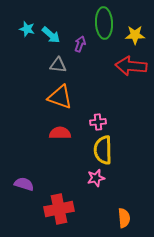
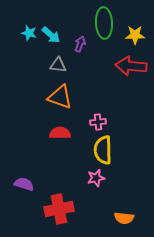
cyan star: moved 2 px right, 4 px down
orange semicircle: rotated 102 degrees clockwise
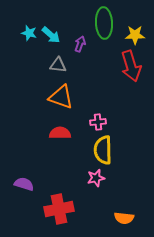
red arrow: rotated 112 degrees counterclockwise
orange triangle: moved 1 px right
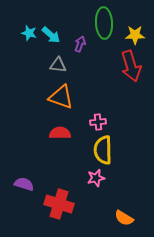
red cross: moved 5 px up; rotated 28 degrees clockwise
orange semicircle: rotated 24 degrees clockwise
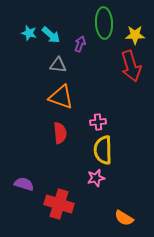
red semicircle: rotated 85 degrees clockwise
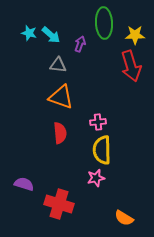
yellow semicircle: moved 1 px left
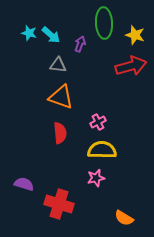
yellow star: rotated 18 degrees clockwise
red arrow: rotated 88 degrees counterclockwise
pink cross: rotated 21 degrees counterclockwise
yellow semicircle: rotated 92 degrees clockwise
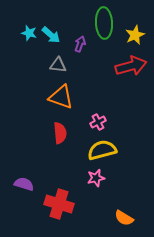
yellow star: rotated 30 degrees clockwise
yellow semicircle: rotated 16 degrees counterclockwise
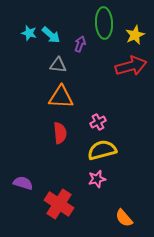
orange triangle: rotated 16 degrees counterclockwise
pink star: moved 1 px right, 1 px down
purple semicircle: moved 1 px left, 1 px up
red cross: rotated 16 degrees clockwise
orange semicircle: rotated 18 degrees clockwise
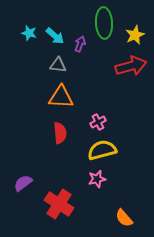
cyan arrow: moved 4 px right, 1 px down
purple semicircle: rotated 54 degrees counterclockwise
